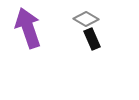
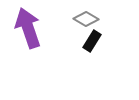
black rectangle: moved 2 px down; rotated 55 degrees clockwise
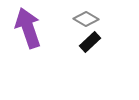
black rectangle: moved 2 px left, 1 px down; rotated 15 degrees clockwise
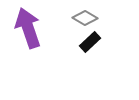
gray diamond: moved 1 px left, 1 px up
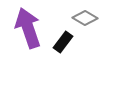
black rectangle: moved 27 px left; rotated 10 degrees counterclockwise
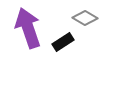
black rectangle: rotated 20 degrees clockwise
